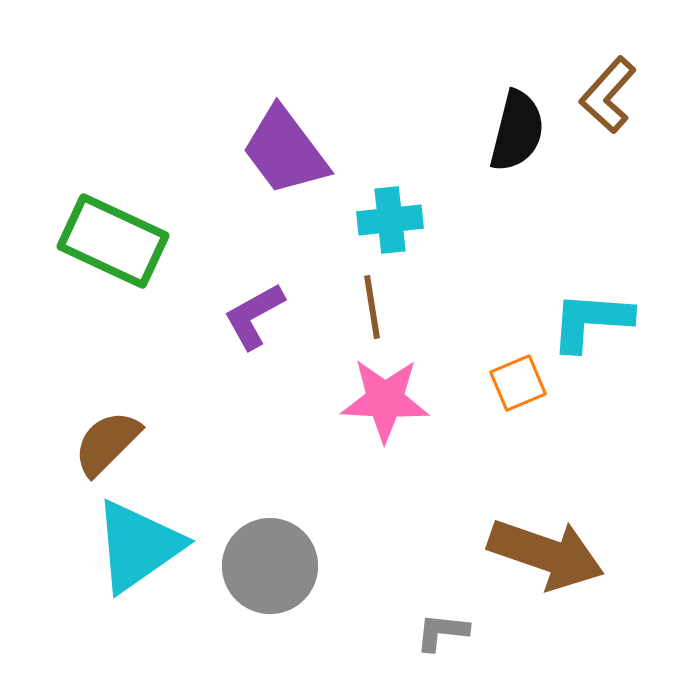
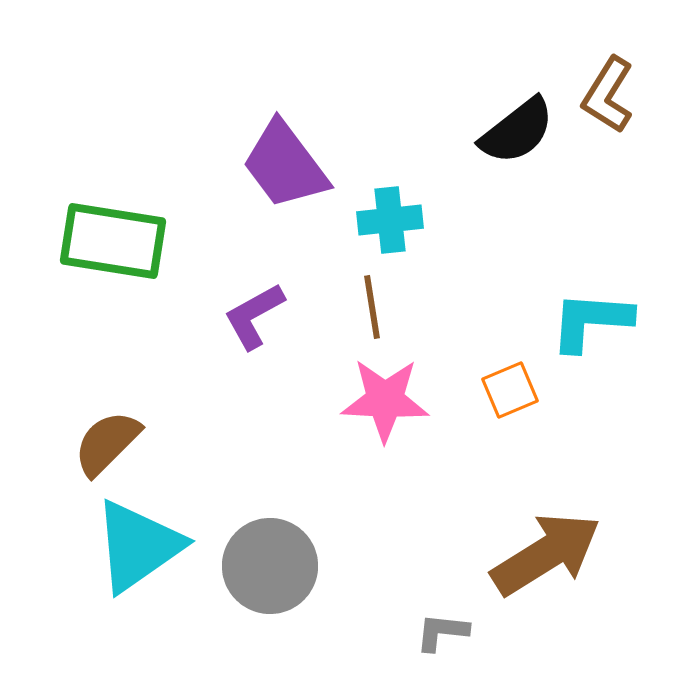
brown L-shape: rotated 10 degrees counterclockwise
black semicircle: rotated 38 degrees clockwise
purple trapezoid: moved 14 px down
green rectangle: rotated 16 degrees counterclockwise
orange square: moved 8 px left, 7 px down
brown arrow: rotated 51 degrees counterclockwise
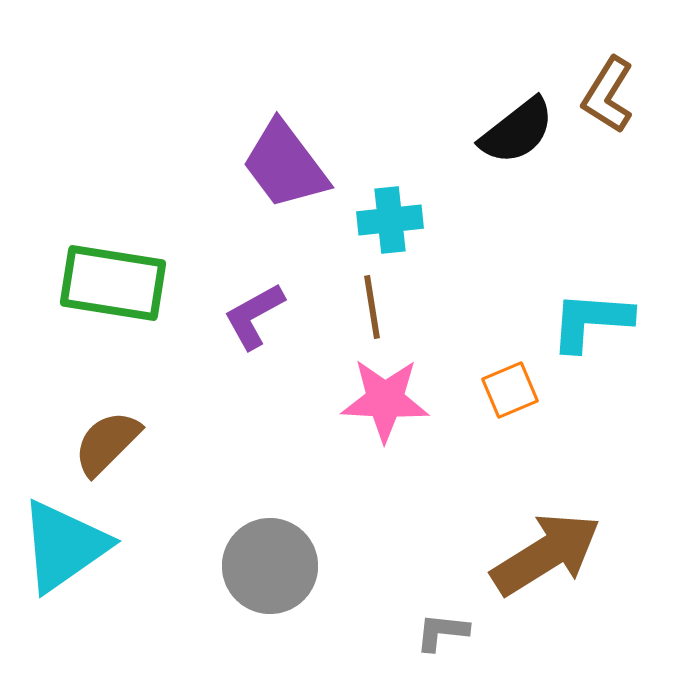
green rectangle: moved 42 px down
cyan triangle: moved 74 px left
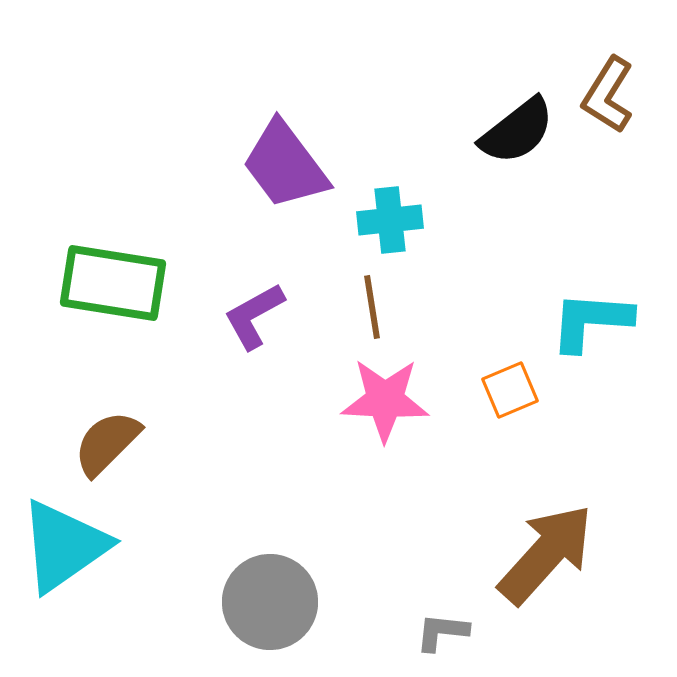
brown arrow: rotated 16 degrees counterclockwise
gray circle: moved 36 px down
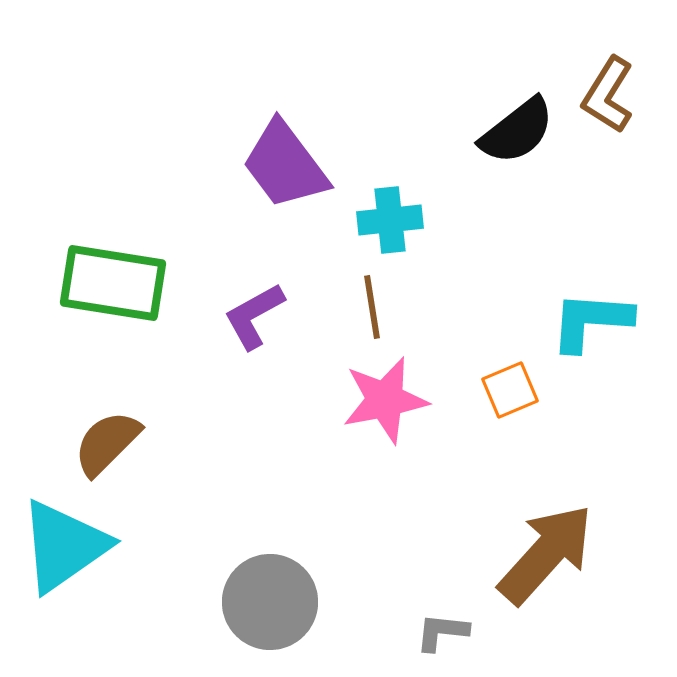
pink star: rotated 14 degrees counterclockwise
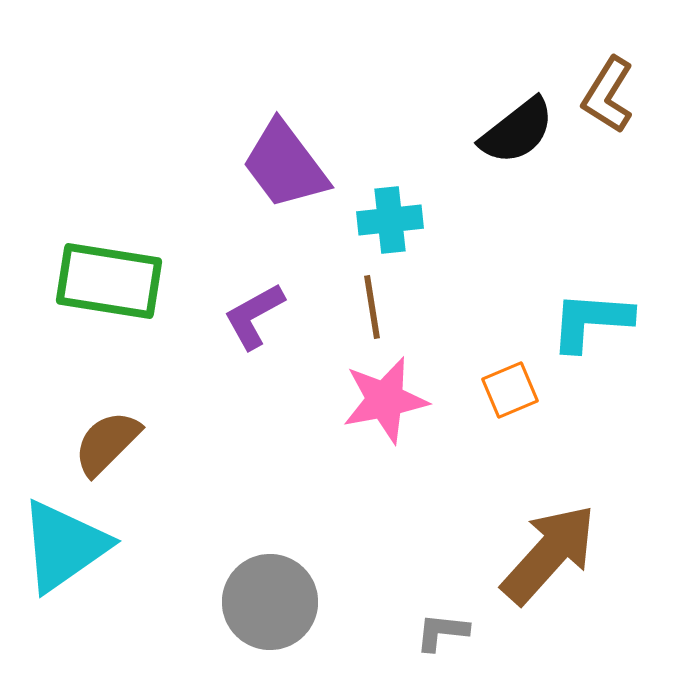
green rectangle: moved 4 px left, 2 px up
brown arrow: moved 3 px right
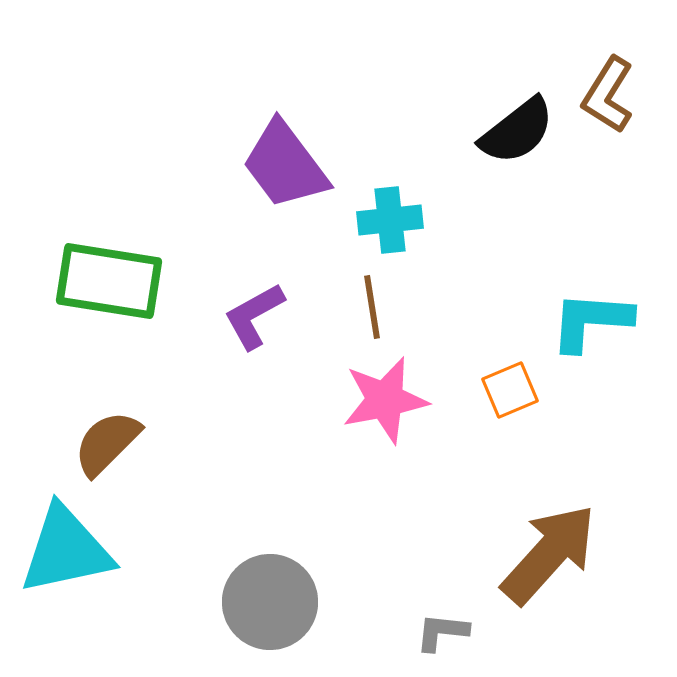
cyan triangle: moved 2 px right, 4 px down; rotated 23 degrees clockwise
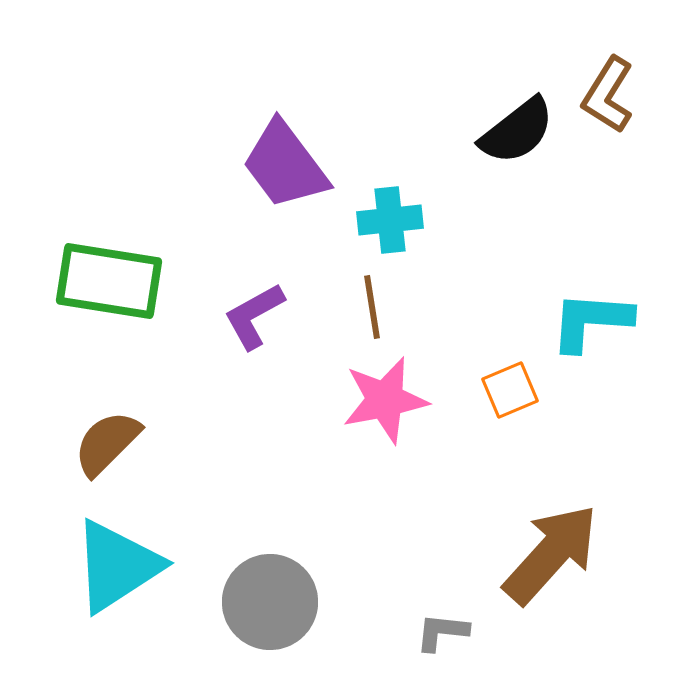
cyan triangle: moved 51 px right, 16 px down; rotated 21 degrees counterclockwise
brown arrow: moved 2 px right
